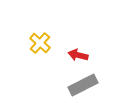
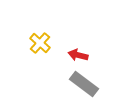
gray rectangle: moved 1 px right, 1 px up; rotated 64 degrees clockwise
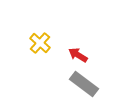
red arrow: rotated 18 degrees clockwise
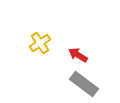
yellow cross: rotated 15 degrees clockwise
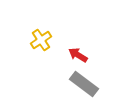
yellow cross: moved 1 px right, 3 px up
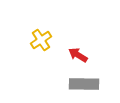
gray rectangle: rotated 36 degrees counterclockwise
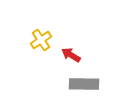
red arrow: moved 7 px left
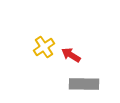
yellow cross: moved 3 px right, 7 px down
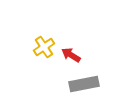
gray rectangle: rotated 12 degrees counterclockwise
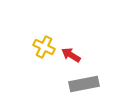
yellow cross: rotated 30 degrees counterclockwise
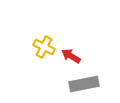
red arrow: moved 1 px down
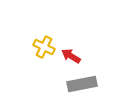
gray rectangle: moved 2 px left
